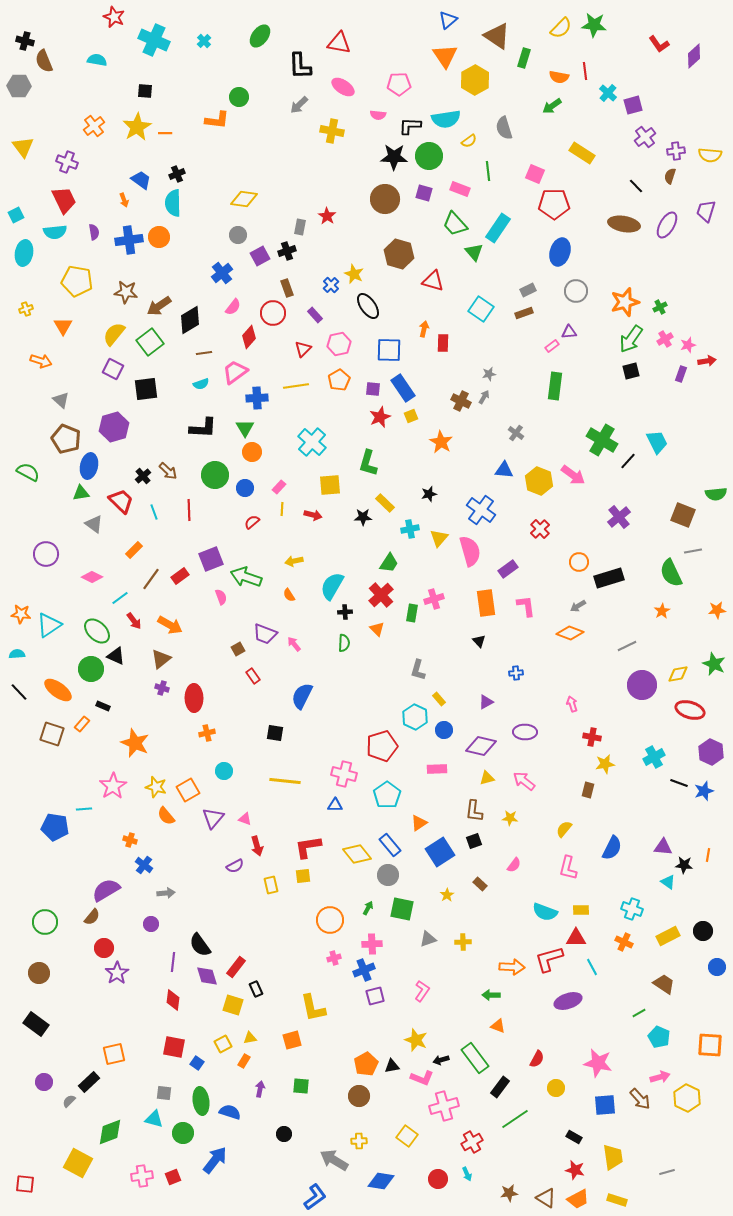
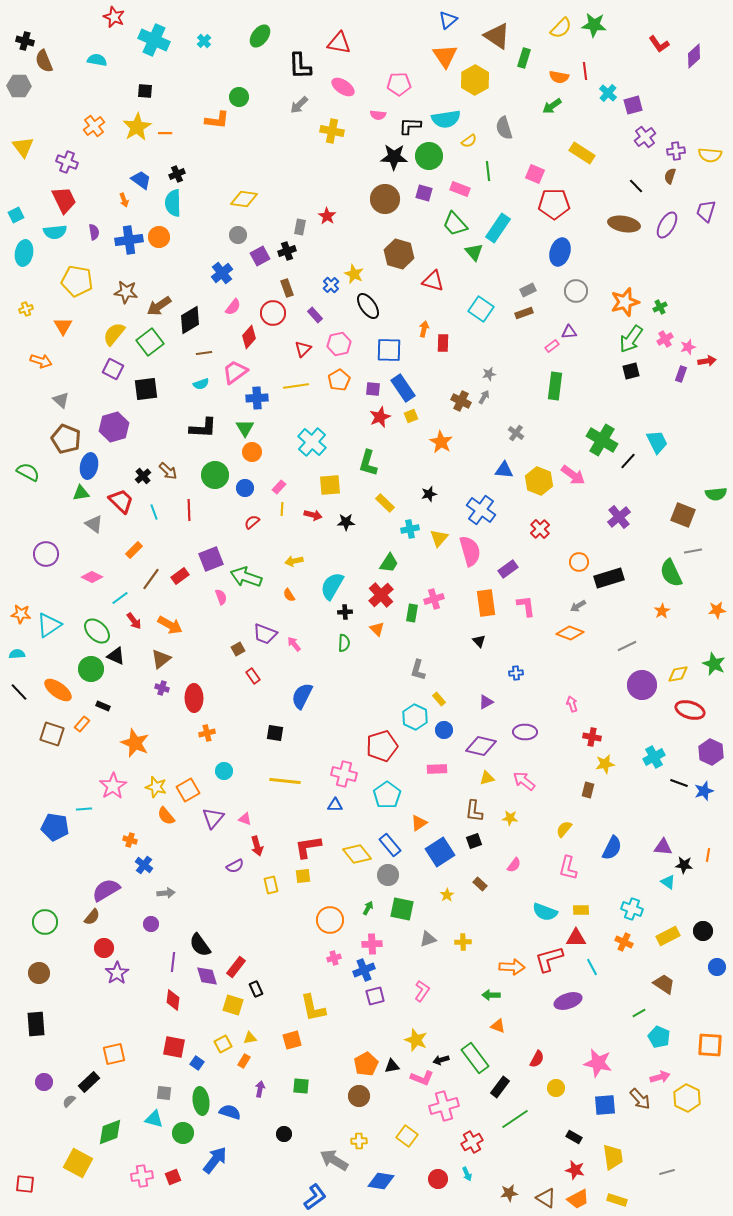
pink star at (688, 345): moved 2 px down
black star at (363, 517): moved 17 px left, 5 px down
black rectangle at (36, 1024): rotated 50 degrees clockwise
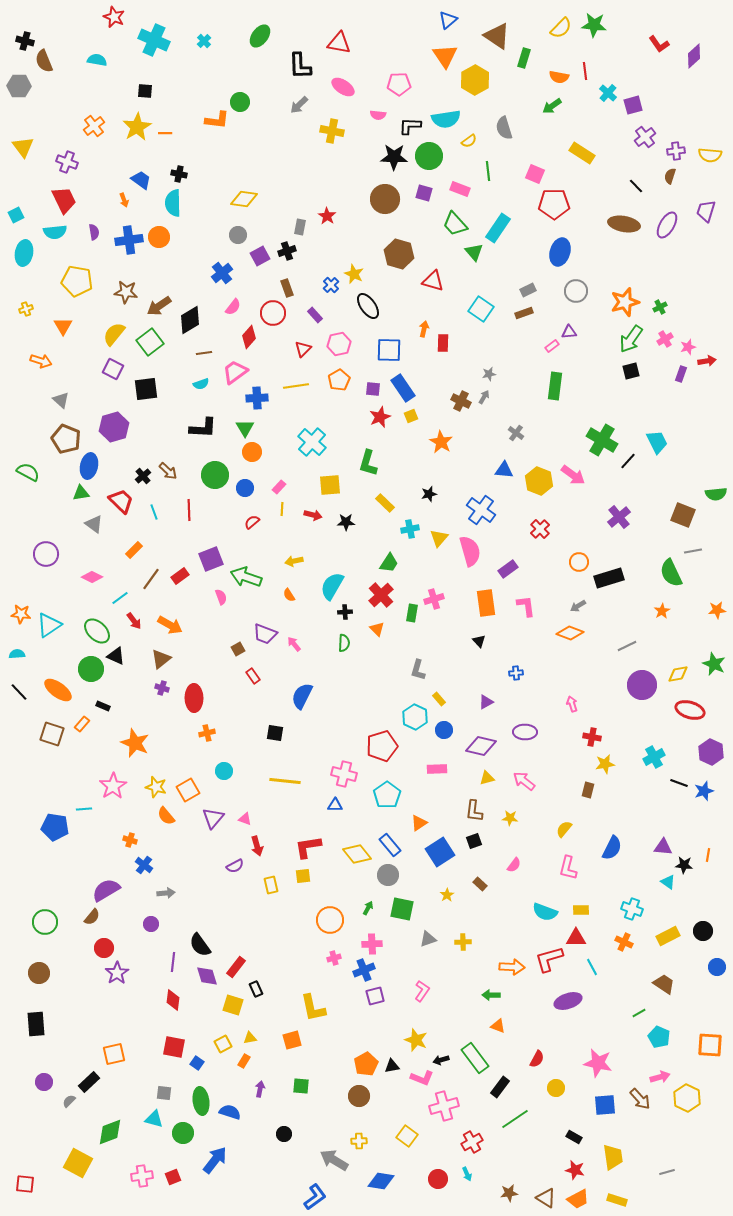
green circle at (239, 97): moved 1 px right, 5 px down
black cross at (177, 174): moved 2 px right; rotated 35 degrees clockwise
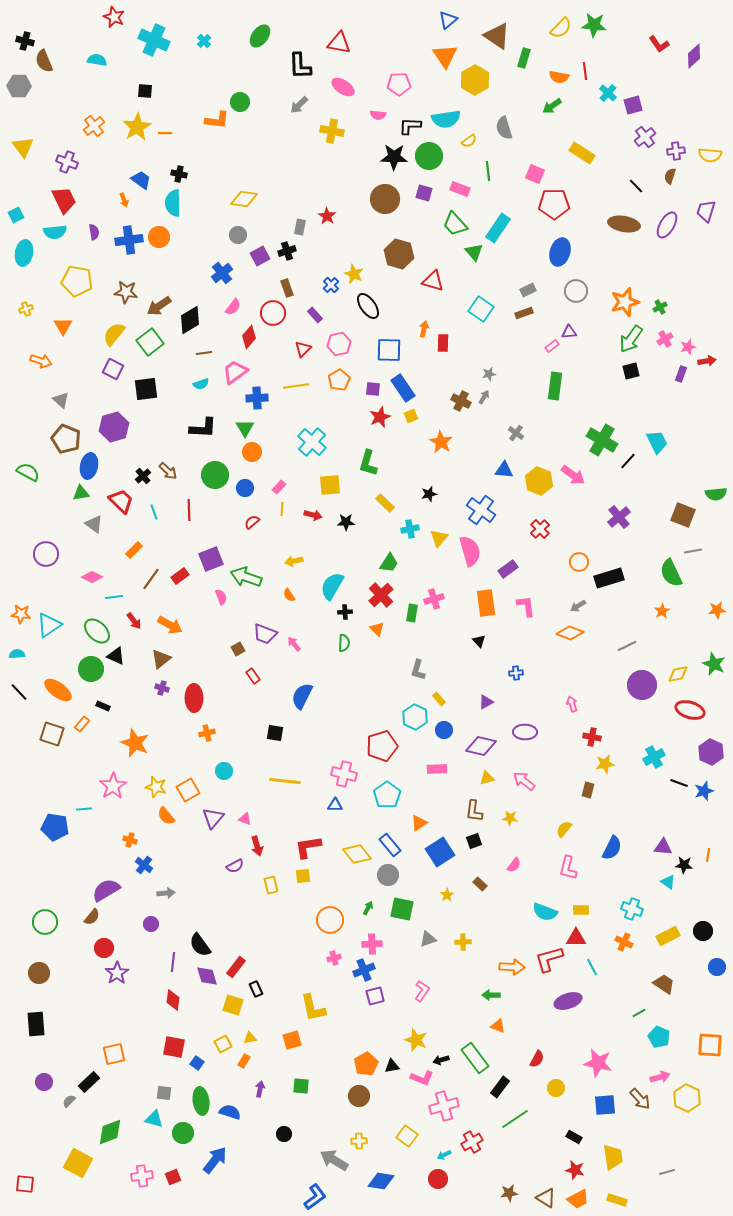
cyan line at (120, 598): moved 6 px left, 1 px up; rotated 30 degrees clockwise
cyan arrow at (467, 1174): moved 23 px left, 19 px up; rotated 88 degrees clockwise
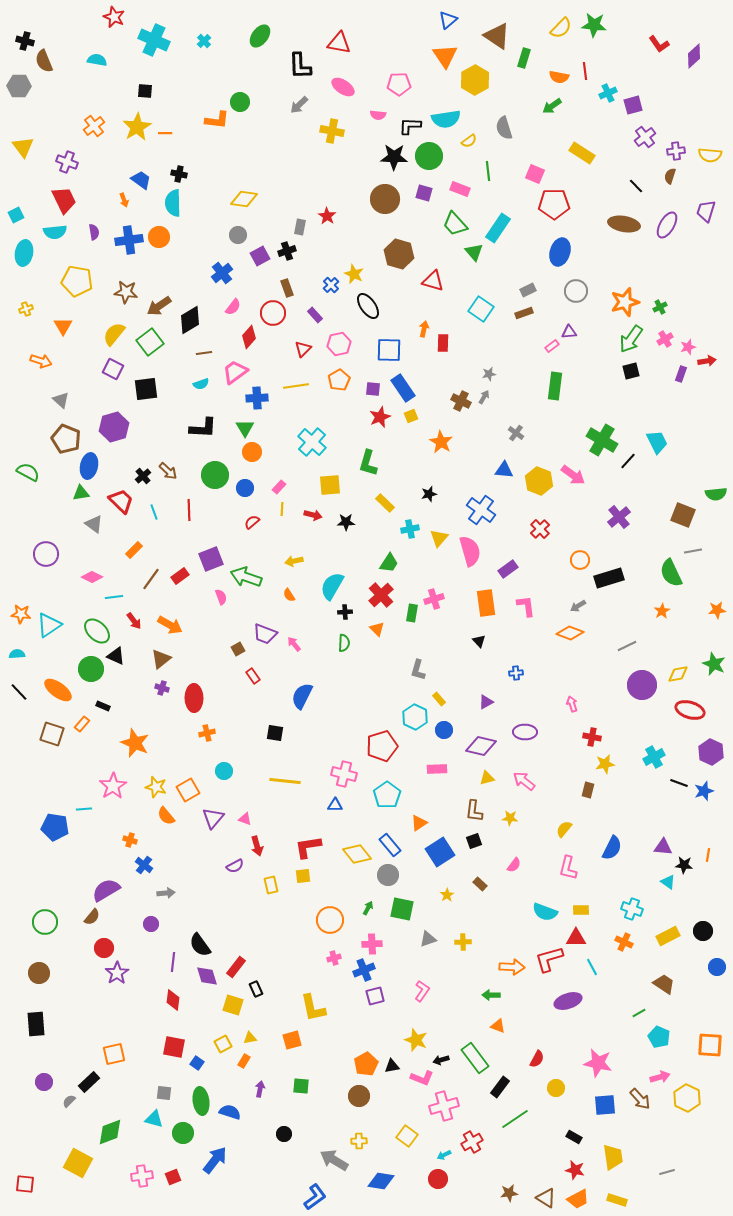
cyan cross at (608, 93): rotated 24 degrees clockwise
orange circle at (579, 562): moved 1 px right, 2 px up
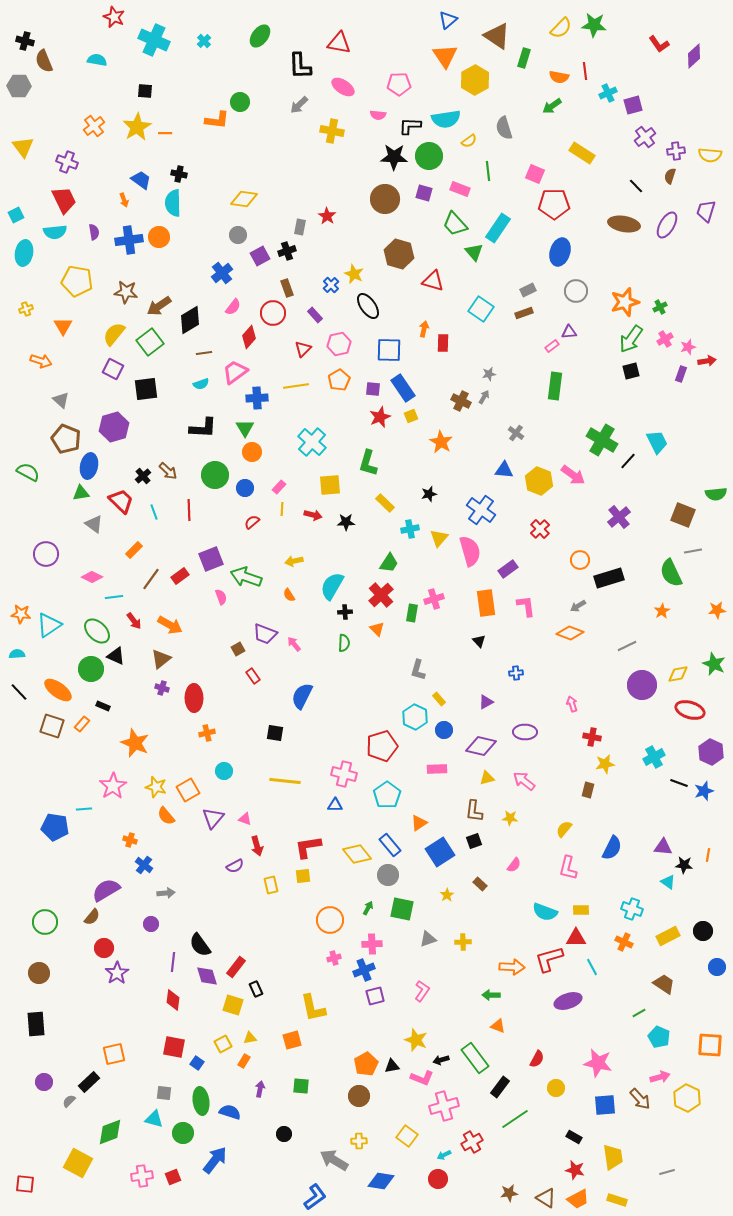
brown square at (52, 734): moved 8 px up
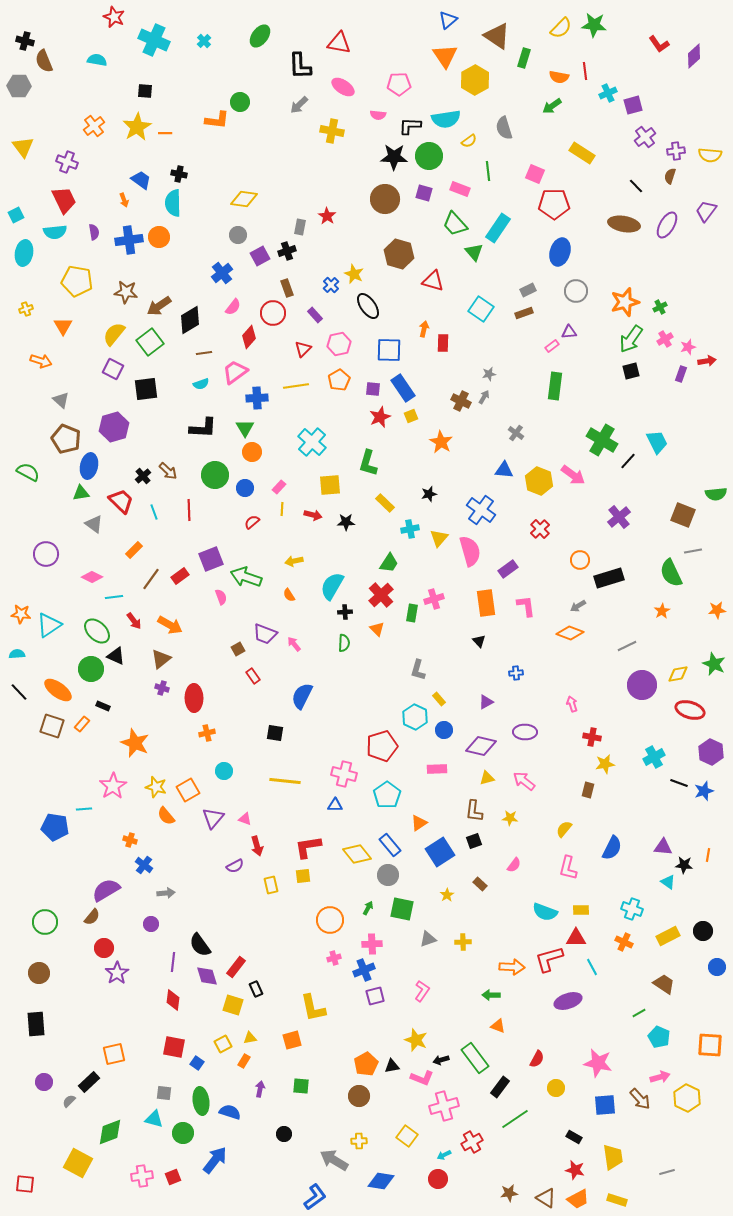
purple trapezoid at (706, 211): rotated 20 degrees clockwise
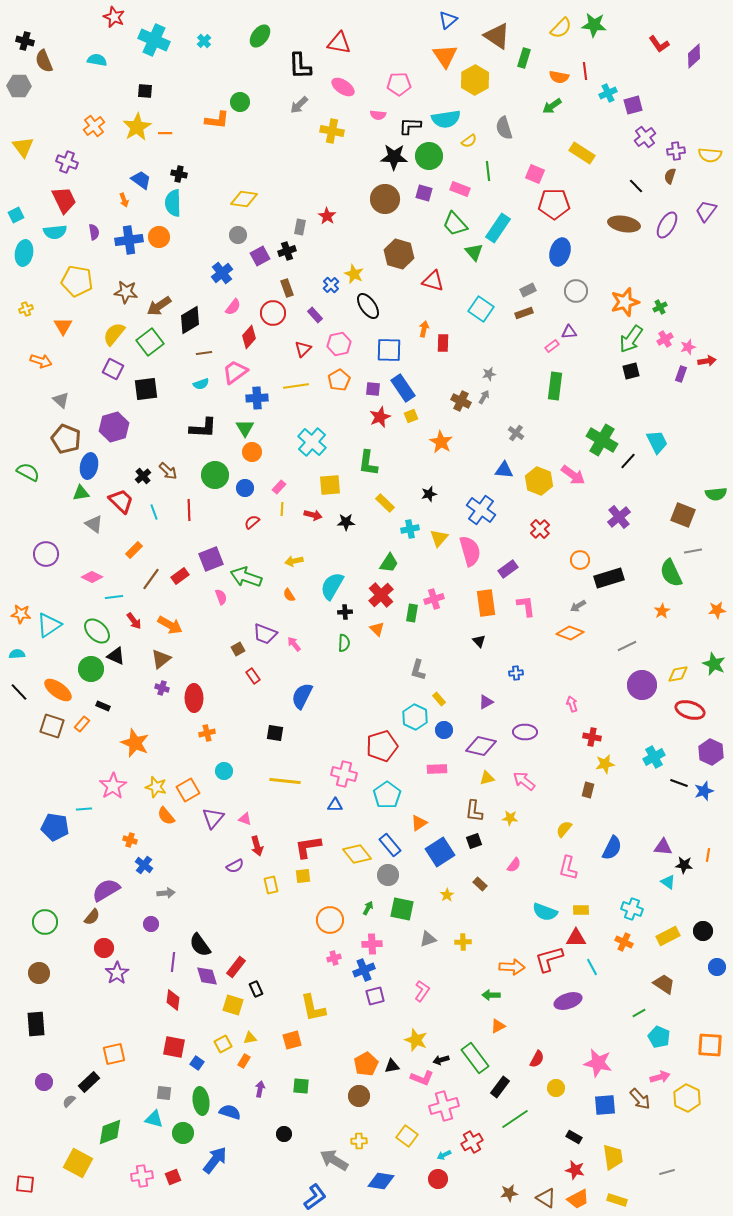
green L-shape at (368, 463): rotated 8 degrees counterclockwise
orange triangle at (498, 1026): rotated 49 degrees counterclockwise
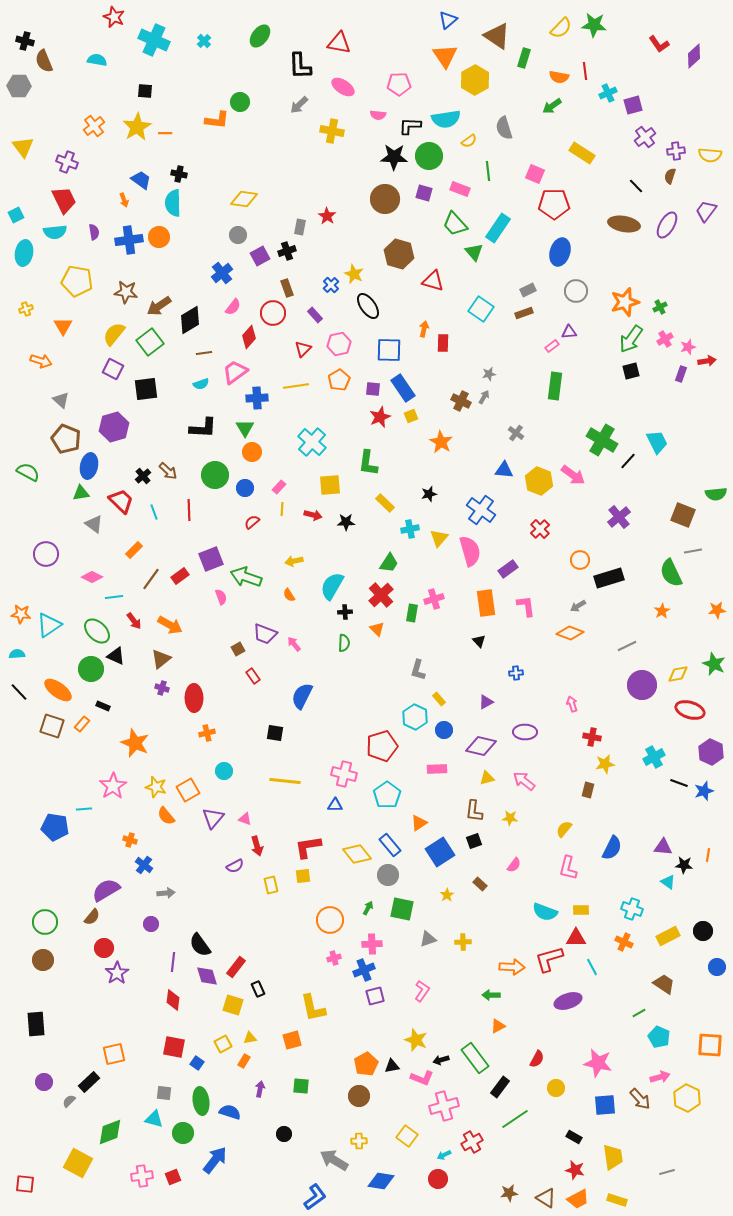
brown circle at (39, 973): moved 4 px right, 13 px up
black rectangle at (256, 989): moved 2 px right
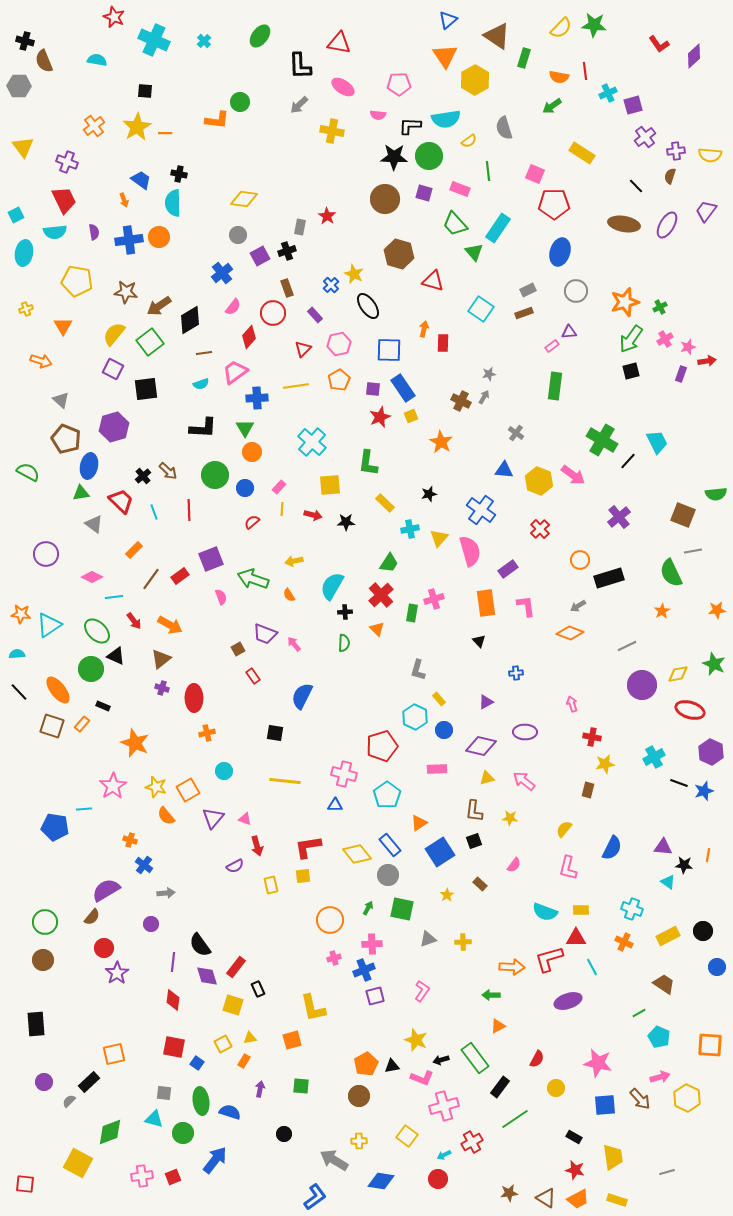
green arrow at (246, 577): moved 7 px right, 2 px down
orange ellipse at (58, 690): rotated 16 degrees clockwise
